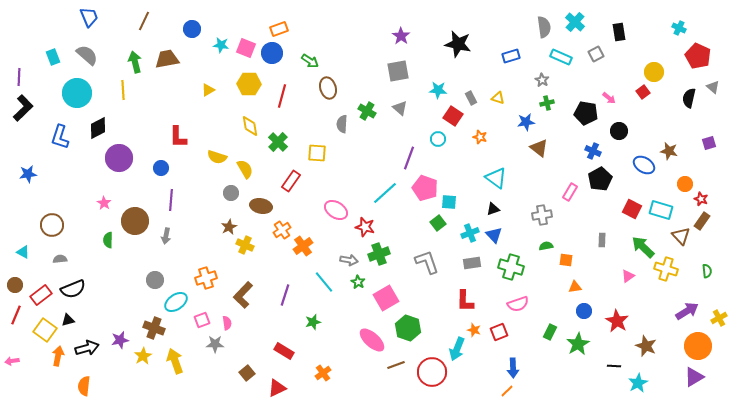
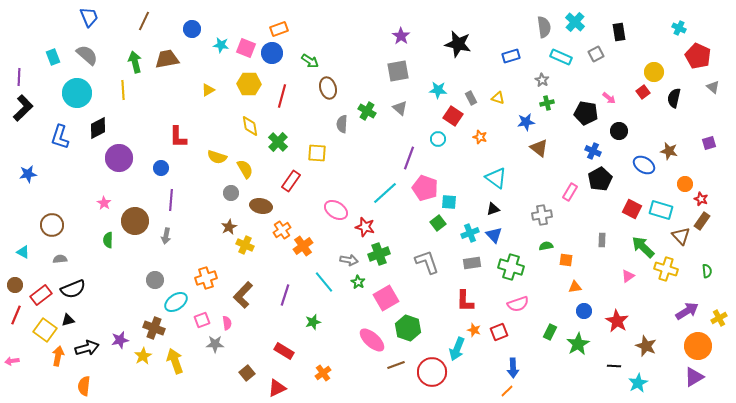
black semicircle at (689, 98): moved 15 px left
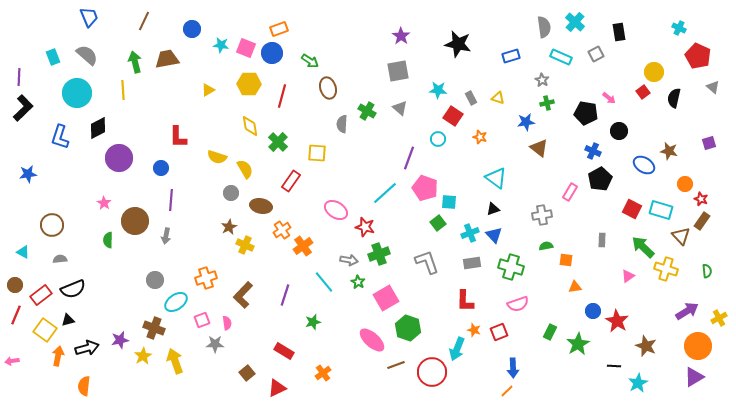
blue circle at (584, 311): moved 9 px right
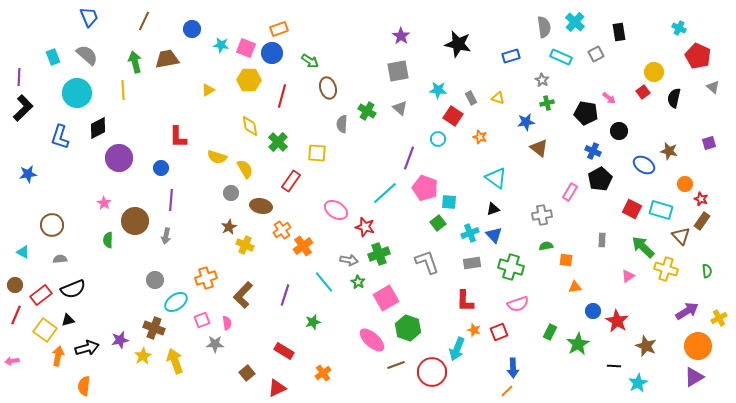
yellow hexagon at (249, 84): moved 4 px up
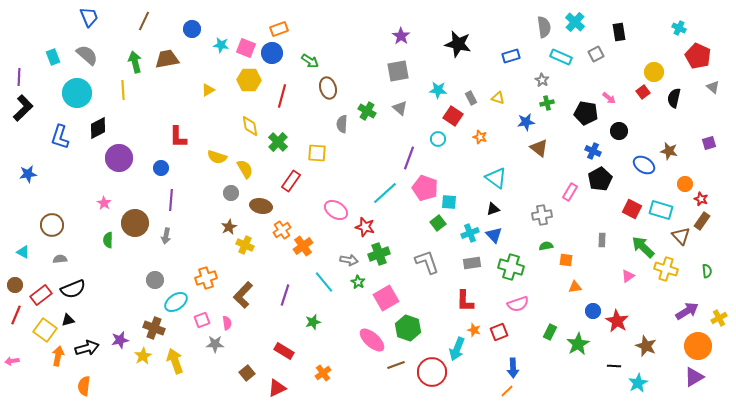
brown circle at (135, 221): moved 2 px down
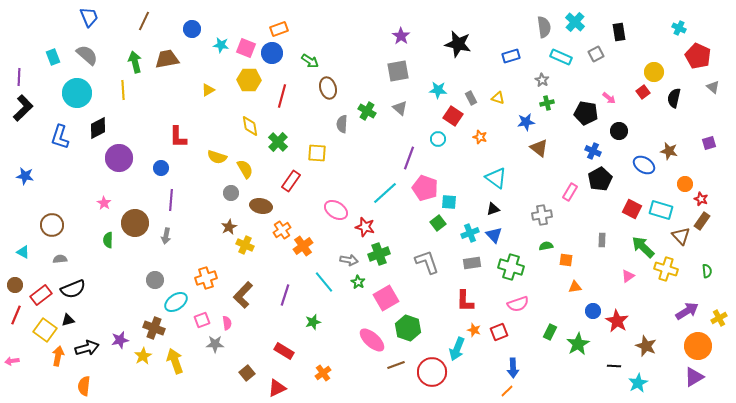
blue star at (28, 174): moved 3 px left, 2 px down; rotated 18 degrees clockwise
